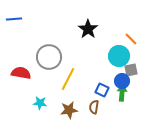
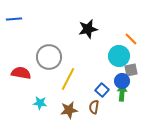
black star: rotated 24 degrees clockwise
blue square: rotated 16 degrees clockwise
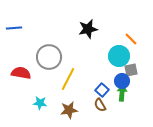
blue line: moved 9 px down
brown semicircle: moved 6 px right, 2 px up; rotated 40 degrees counterclockwise
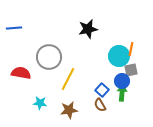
orange line: moved 10 px down; rotated 56 degrees clockwise
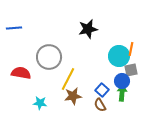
brown star: moved 4 px right, 14 px up
